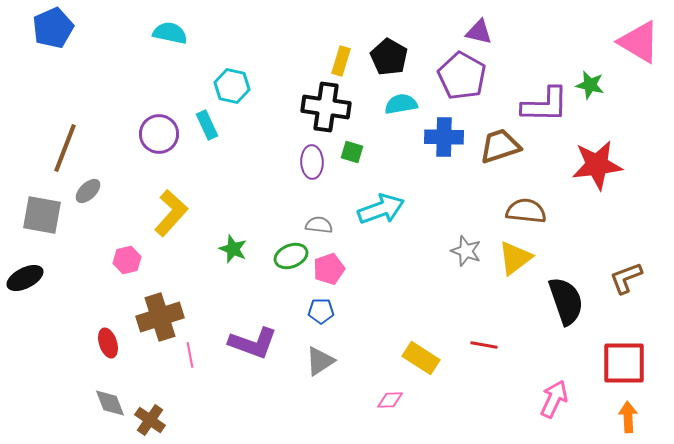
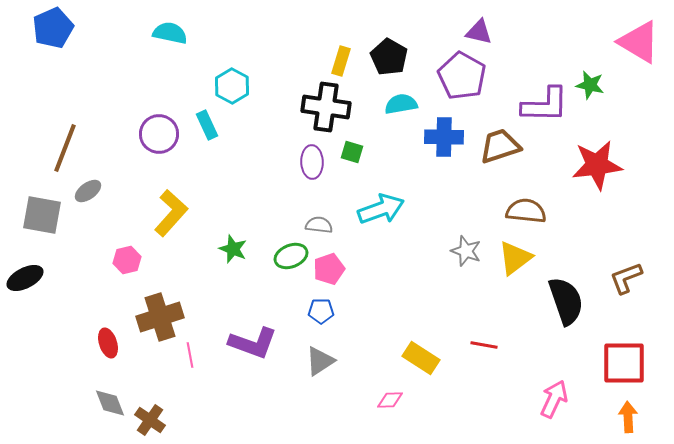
cyan hexagon at (232, 86): rotated 16 degrees clockwise
gray ellipse at (88, 191): rotated 8 degrees clockwise
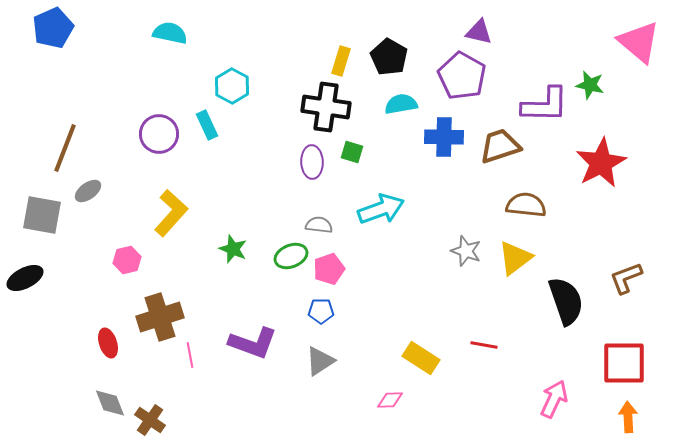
pink triangle at (639, 42): rotated 9 degrees clockwise
red star at (597, 165): moved 4 px right, 2 px up; rotated 21 degrees counterclockwise
brown semicircle at (526, 211): moved 6 px up
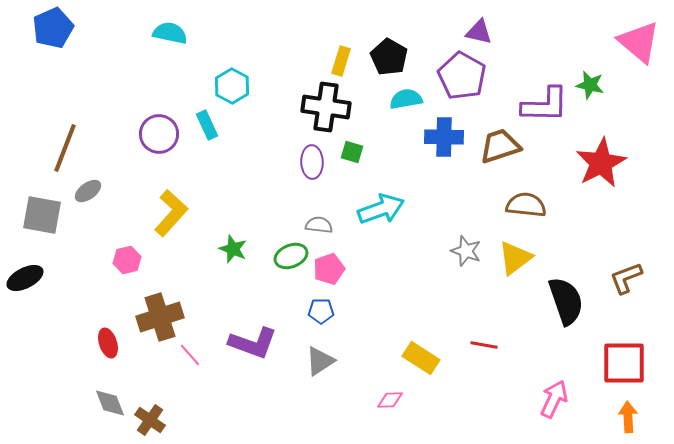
cyan semicircle at (401, 104): moved 5 px right, 5 px up
pink line at (190, 355): rotated 30 degrees counterclockwise
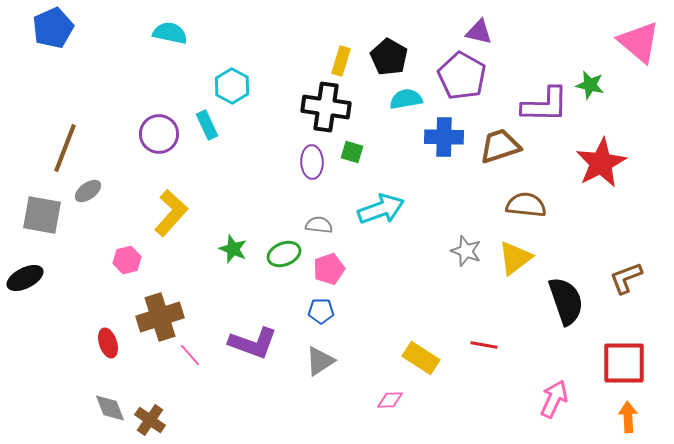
green ellipse at (291, 256): moved 7 px left, 2 px up
gray diamond at (110, 403): moved 5 px down
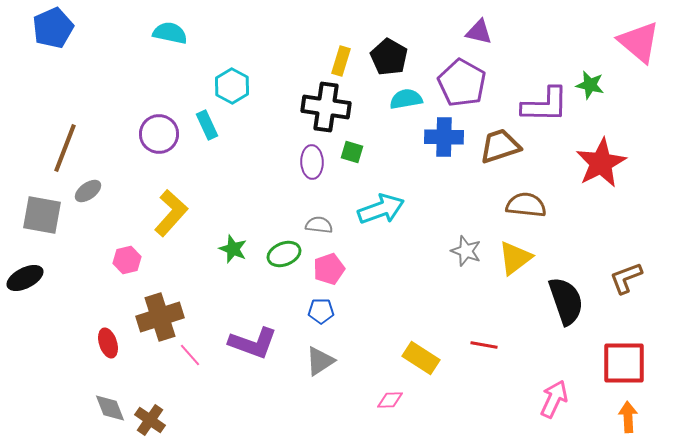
purple pentagon at (462, 76): moved 7 px down
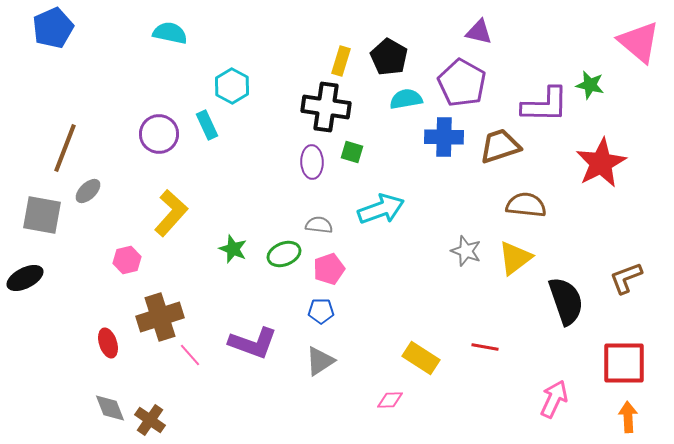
gray ellipse at (88, 191): rotated 8 degrees counterclockwise
red line at (484, 345): moved 1 px right, 2 px down
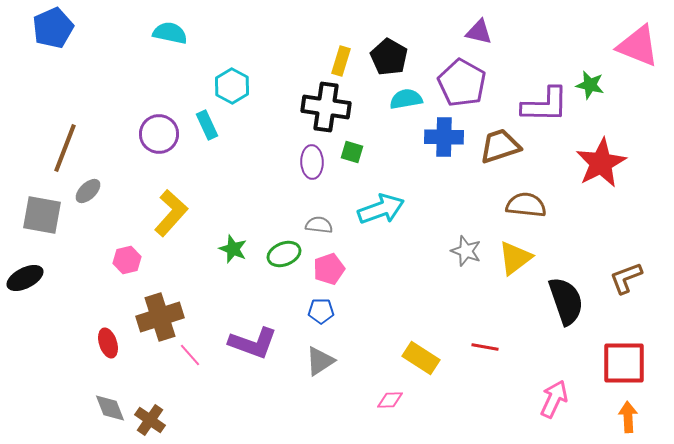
pink triangle at (639, 42): moved 1 px left, 4 px down; rotated 18 degrees counterclockwise
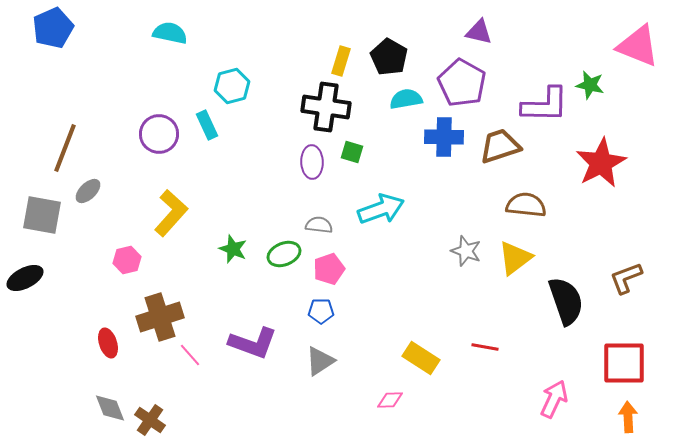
cyan hexagon at (232, 86): rotated 16 degrees clockwise
